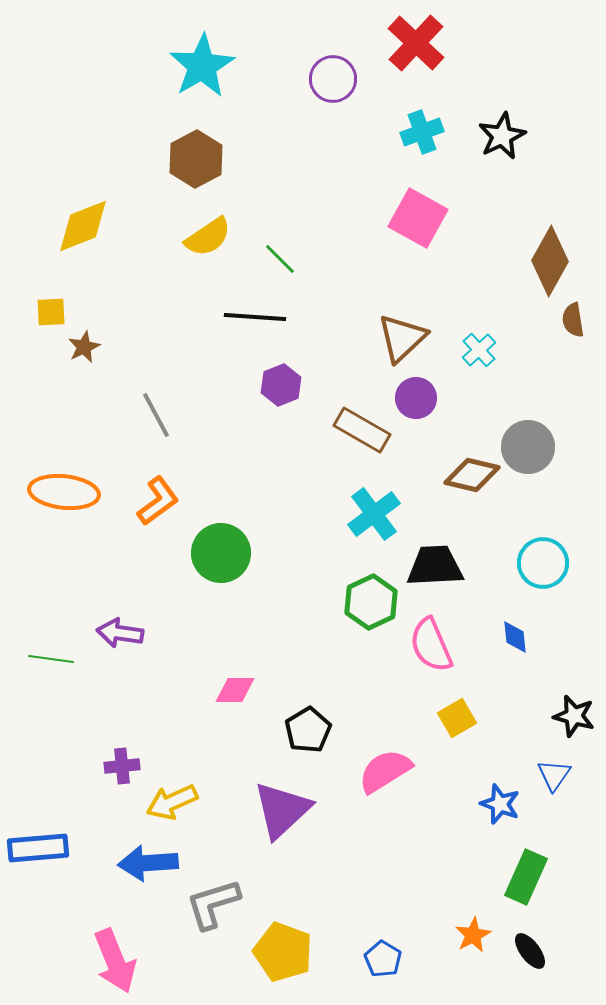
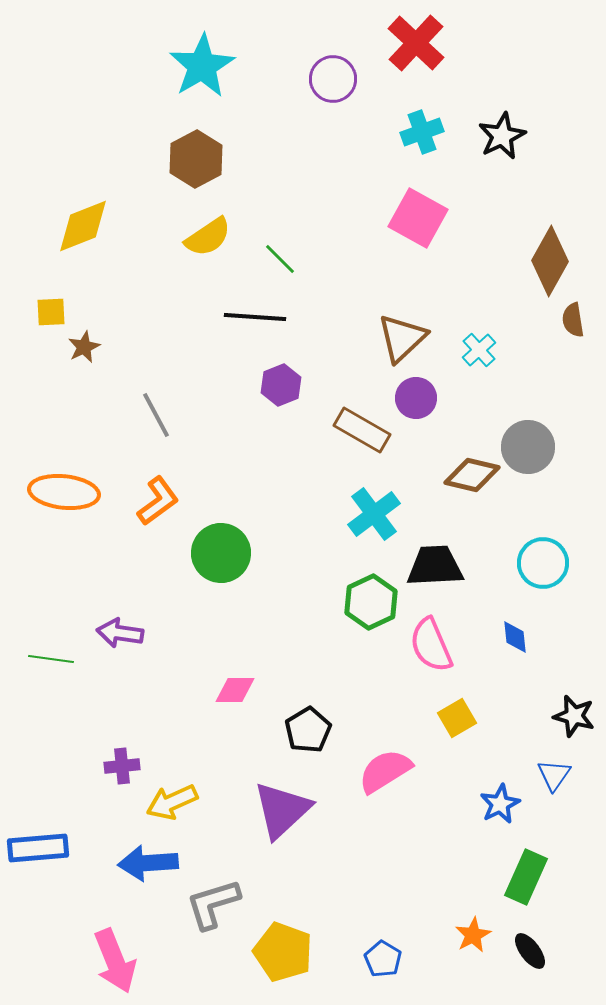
blue star at (500, 804): rotated 24 degrees clockwise
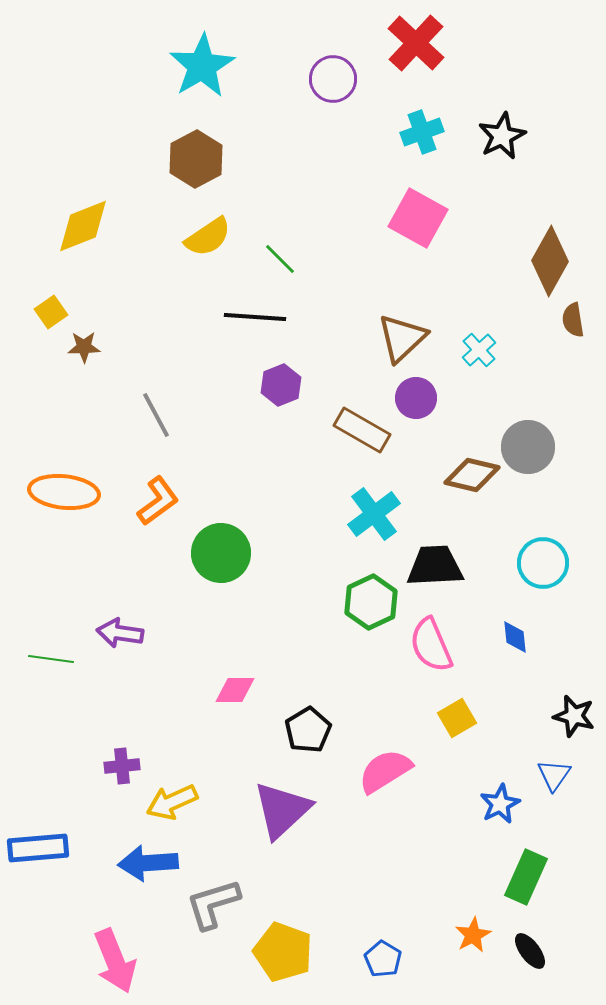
yellow square at (51, 312): rotated 32 degrees counterclockwise
brown star at (84, 347): rotated 24 degrees clockwise
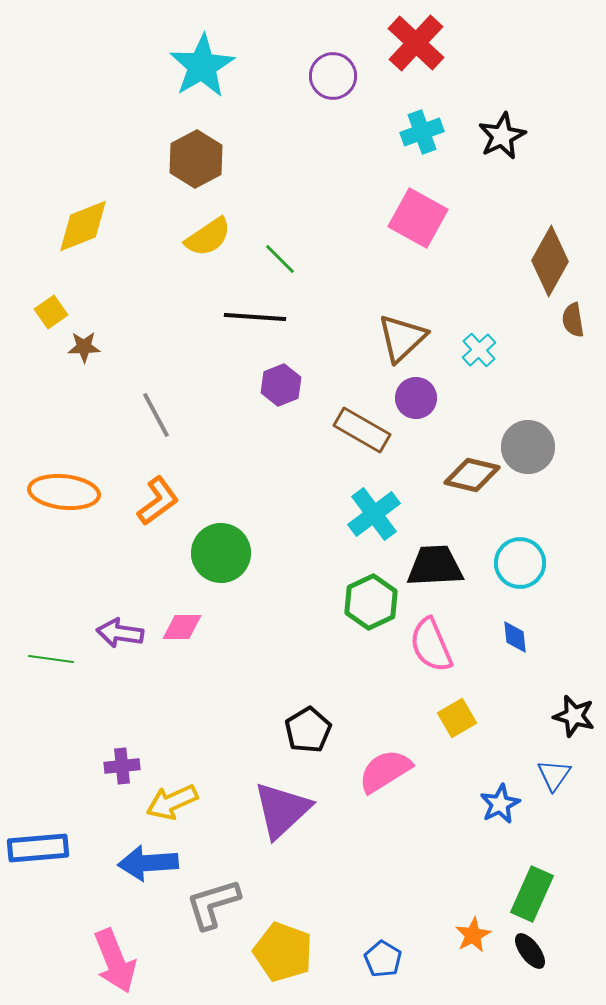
purple circle at (333, 79): moved 3 px up
cyan circle at (543, 563): moved 23 px left
pink diamond at (235, 690): moved 53 px left, 63 px up
green rectangle at (526, 877): moved 6 px right, 17 px down
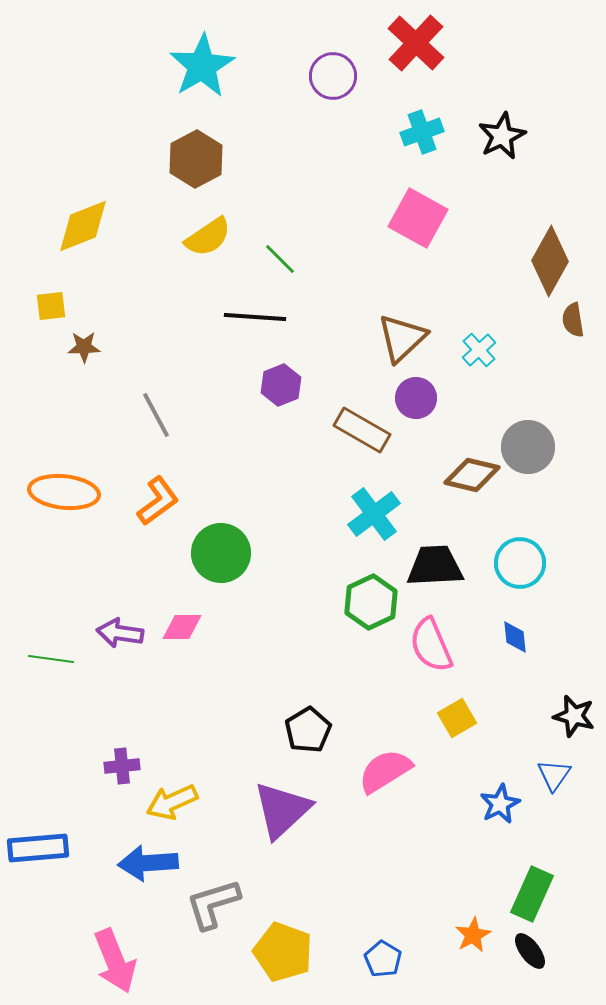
yellow square at (51, 312): moved 6 px up; rotated 28 degrees clockwise
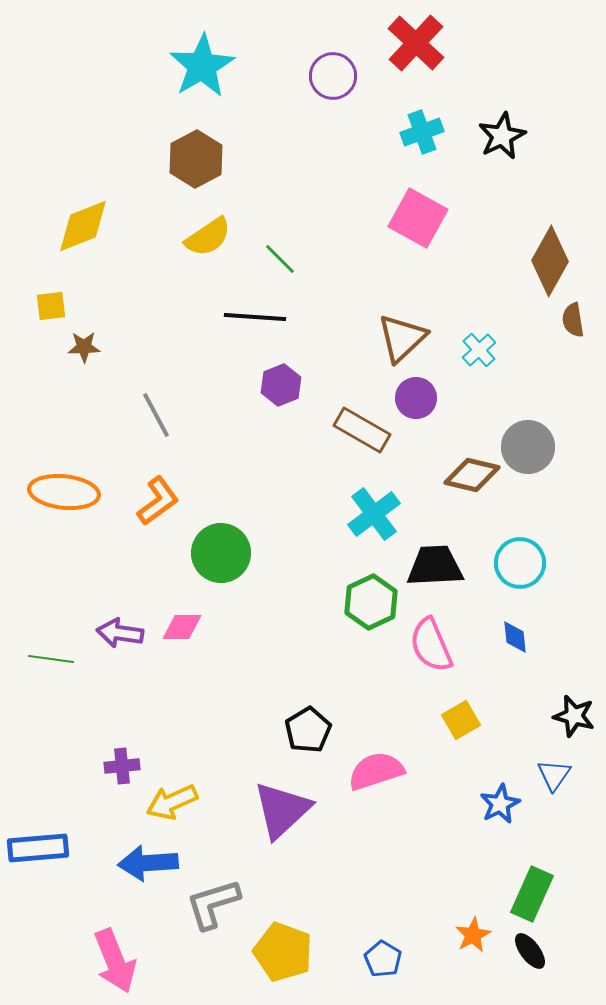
yellow square at (457, 718): moved 4 px right, 2 px down
pink semicircle at (385, 771): moved 9 px left; rotated 14 degrees clockwise
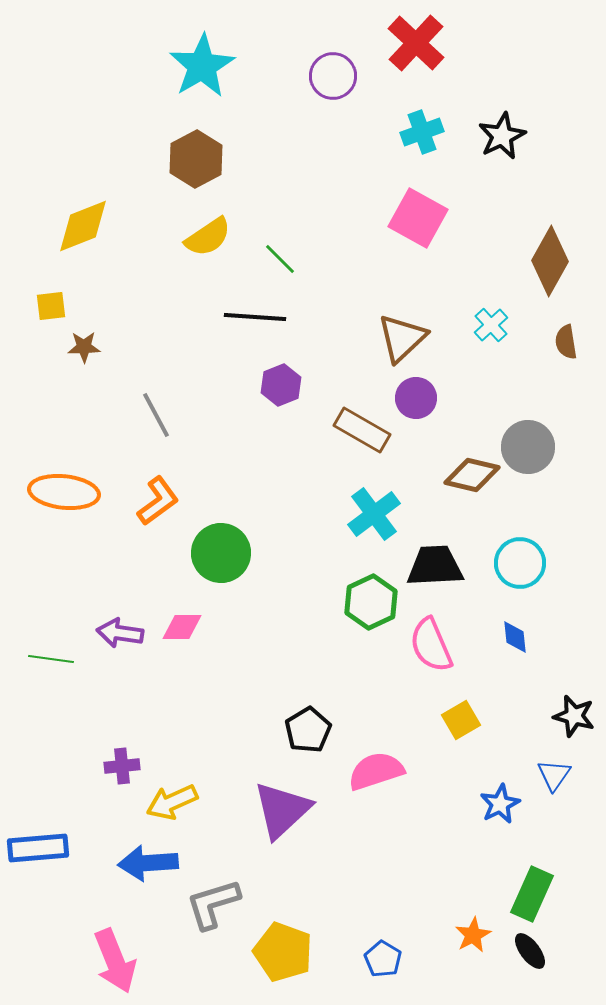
brown semicircle at (573, 320): moved 7 px left, 22 px down
cyan cross at (479, 350): moved 12 px right, 25 px up
